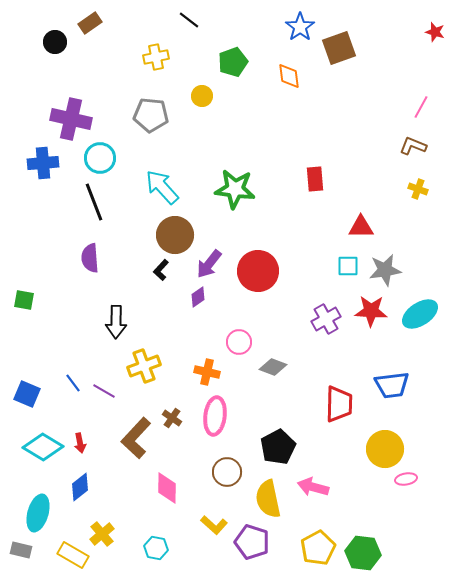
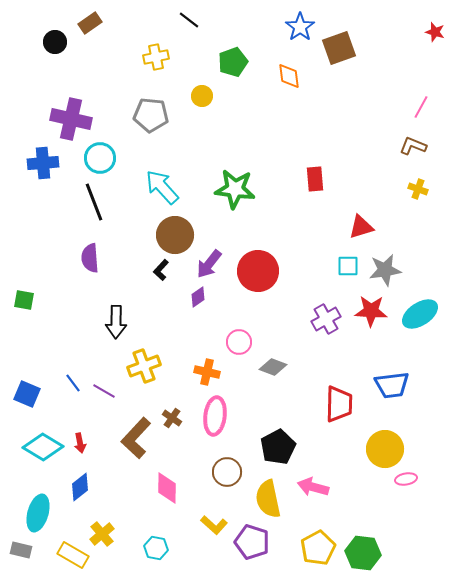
red triangle at (361, 227): rotated 16 degrees counterclockwise
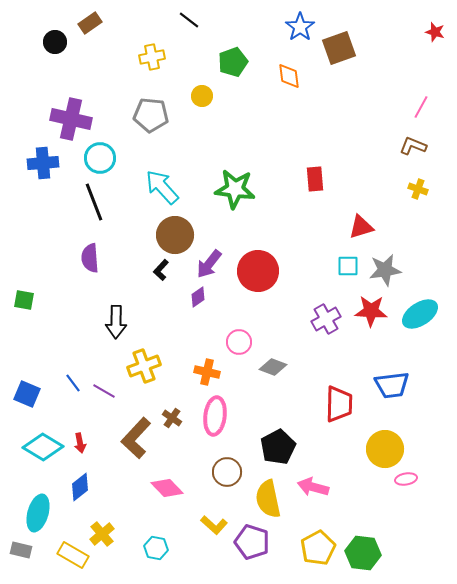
yellow cross at (156, 57): moved 4 px left
pink diamond at (167, 488): rotated 44 degrees counterclockwise
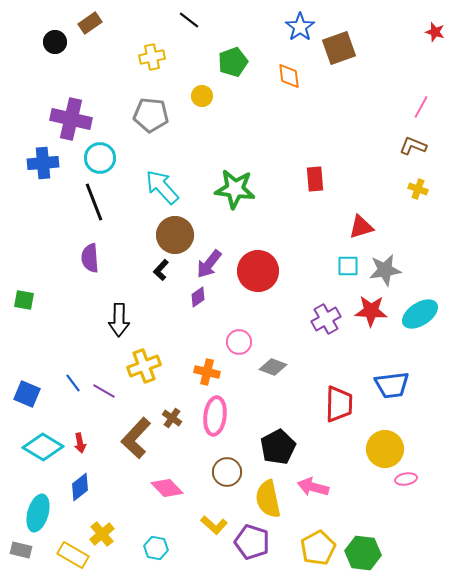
black arrow at (116, 322): moved 3 px right, 2 px up
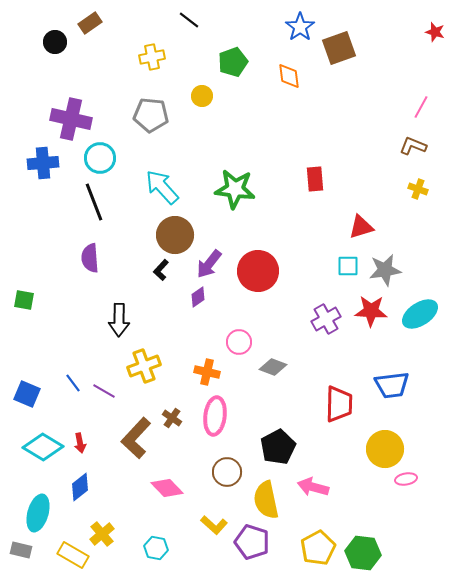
yellow semicircle at (268, 499): moved 2 px left, 1 px down
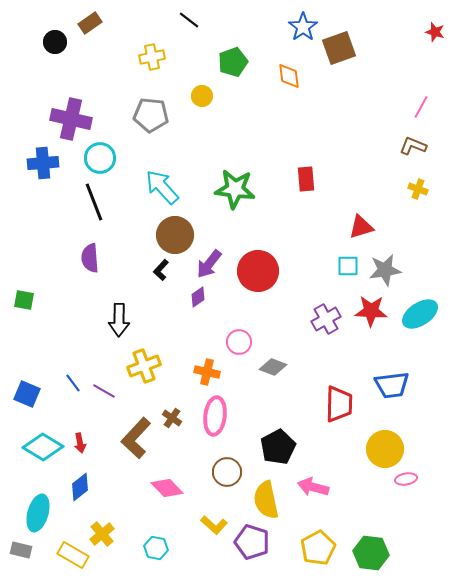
blue star at (300, 27): moved 3 px right
red rectangle at (315, 179): moved 9 px left
green hexagon at (363, 553): moved 8 px right
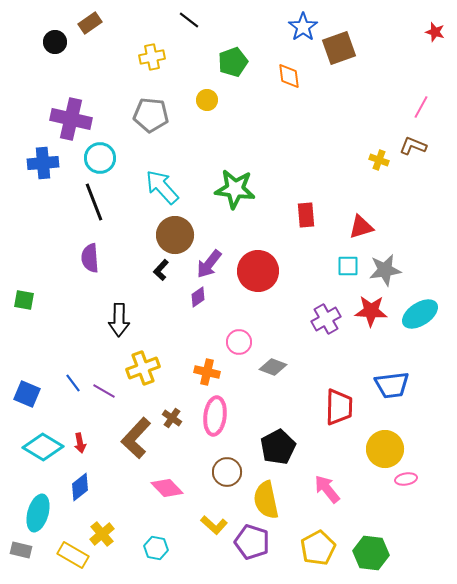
yellow circle at (202, 96): moved 5 px right, 4 px down
red rectangle at (306, 179): moved 36 px down
yellow cross at (418, 189): moved 39 px left, 29 px up
yellow cross at (144, 366): moved 1 px left, 2 px down
red trapezoid at (339, 404): moved 3 px down
pink arrow at (313, 487): moved 14 px right, 2 px down; rotated 36 degrees clockwise
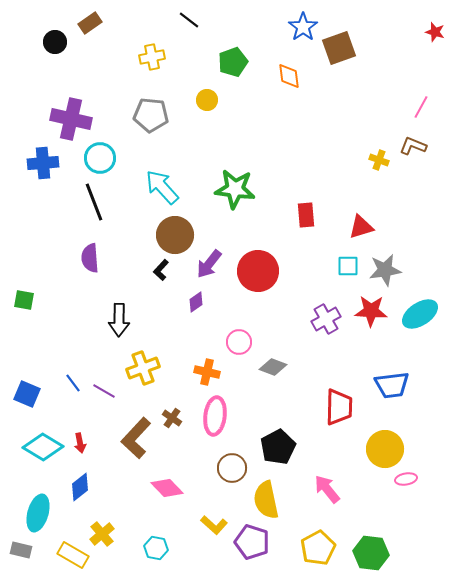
purple diamond at (198, 297): moved 2 px left, 5 px down
brown circle at (227, 472): moved 5 px right, 4 px up
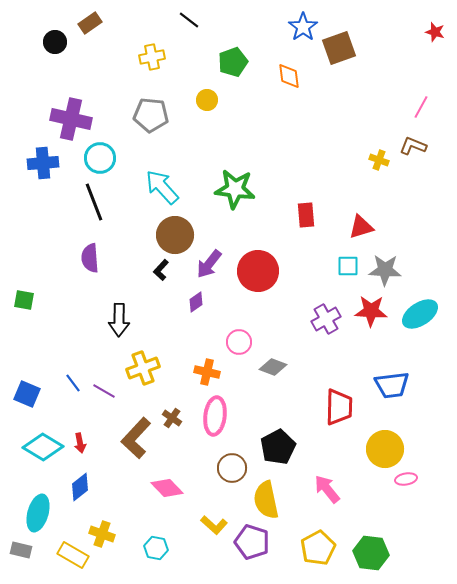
gray star at (385, 270): rotated 12 degrees clockwise
yellow cross at (102, 534): rotated 30 degrees counterclockwise
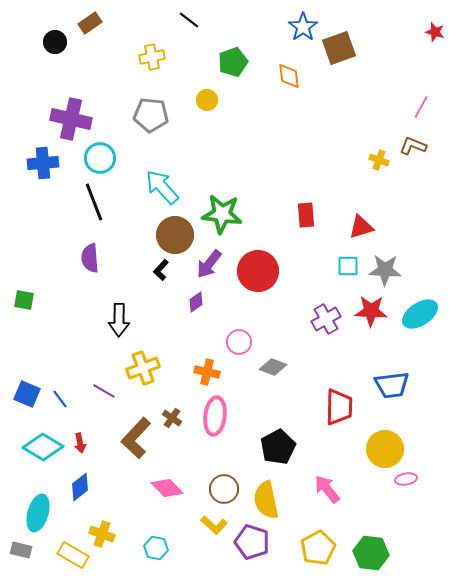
green star at (235, 189): moved 13 px left, 25 px down
blue line at (73, 383): moved 13 px left, 16 px down
brown circle at (232, 468): moved 8 px left, 21 px down
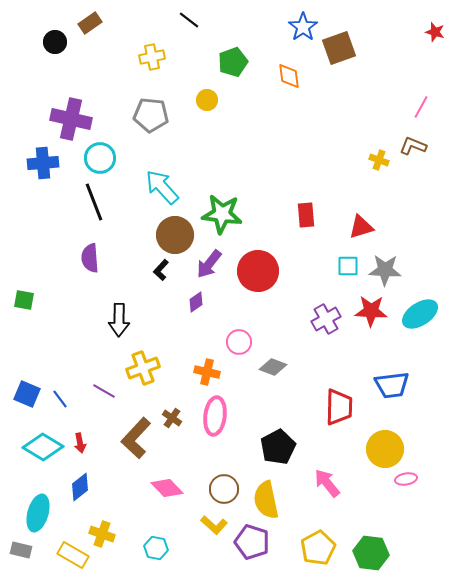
pink arrow at (327, 489): moved 6 px up
